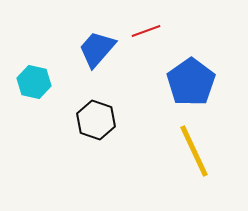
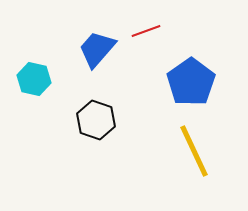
cyan hexagon: moved 3 px up
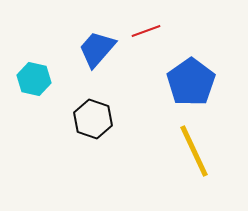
black hexagon: moved 3 px left, 1 px up
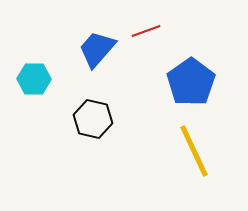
cyan hexagon: rotated 12 degrees counterclockwise
black hexagon: rotated 6 degrees counterclockwise
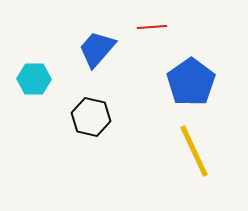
red line: moved 6 px right, 4 px up; rotated 16 degrees clockwise
black hexagon: moved 2 px left, 2 px up
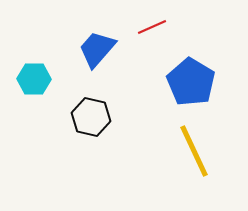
red line: rotated 20 degrees counterclockwise
blue pentagon: rotated 6 degrees counterclockwise
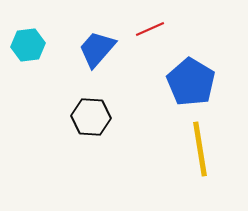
red line: moved 2 px left, 2 px down
cyan hexagon: moved 6 px left, 34 px up; rotated 8 degrees counterclockwise
black hexagon: rotated 9 degrees counterclockwise
yellow line: moved 6 px right, 2 px up; rotated 16 degrees clockwise
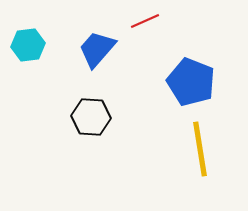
red line: moved 5 px left, 8 px up
blue pentagon: rotated 9 degrees counterclockwise
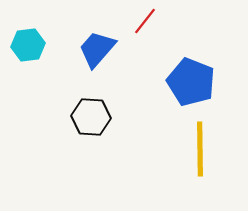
red line: rotated 28 degrees counterclockwise
yellow line: rotated 8 degrees clockwise
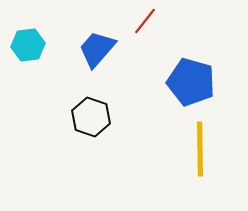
blue pentagon: rotated 6 degrees counterclockwise
black hexagon: rotated 15 degrees clockwise
